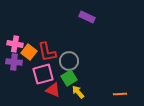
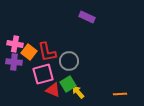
green square: moved 1 px left, 6 px down
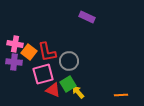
orange line: moved 1 px right, 1 px down
